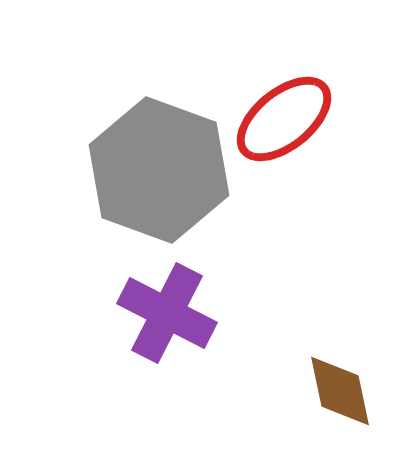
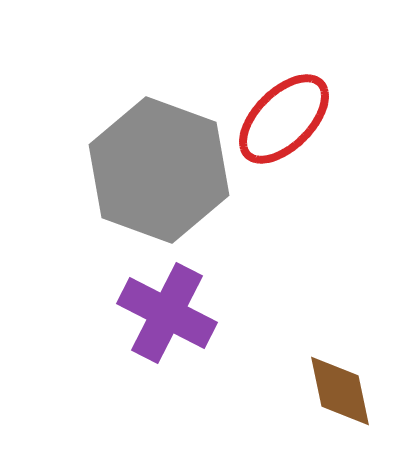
red ellipse: rotated 6 degrees counterclockwise
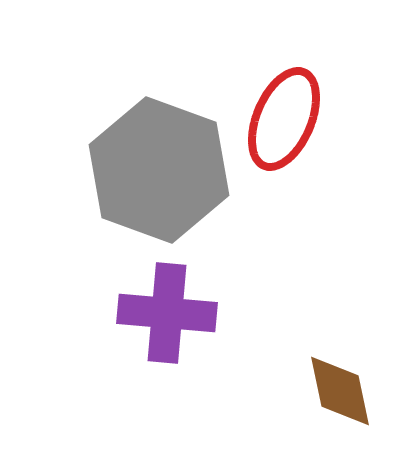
red ellipse: rotated 22 degrees counterclockwise
purple cross: rotated 22 degrees counterclockwise
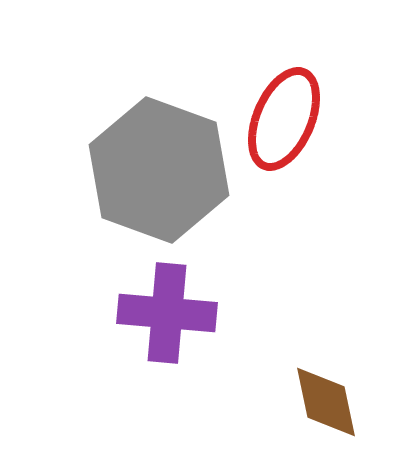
brown diamond: moved 14 px left, 11 px down
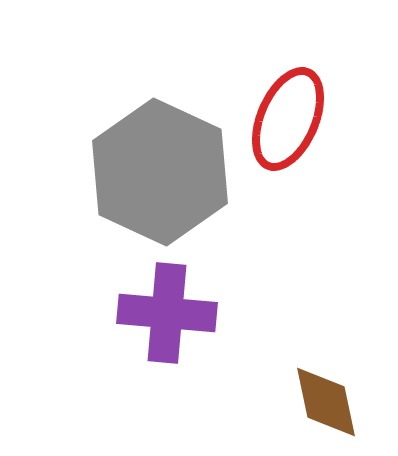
red ellipse: moved 4 px right
gray hexagon: moved 1 px right, 2 px down; rotated 5 degrees clockwise
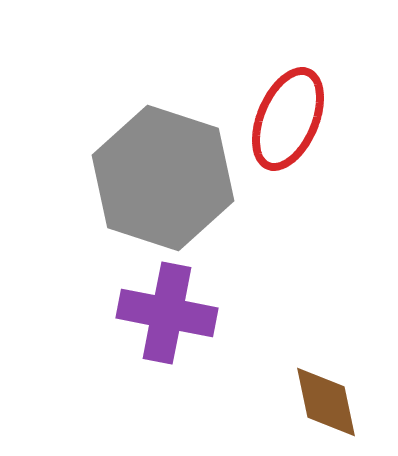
gray hexagon: moved 3 px right, 6 px down; rotated 7 degrees counterclockwise
purple cross: rotated 6 degrees clockwise
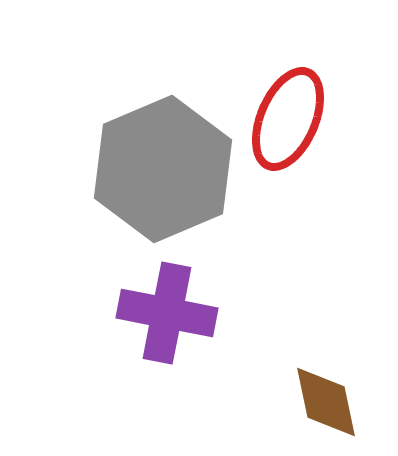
gray hexagon: moved 9 px up; rotated 19 degrees clockwise
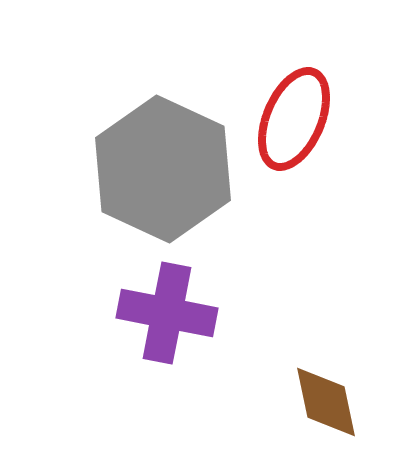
red ellipse: moved 6 px right
gray hexagon: rotated 12 degrees counterclockwise
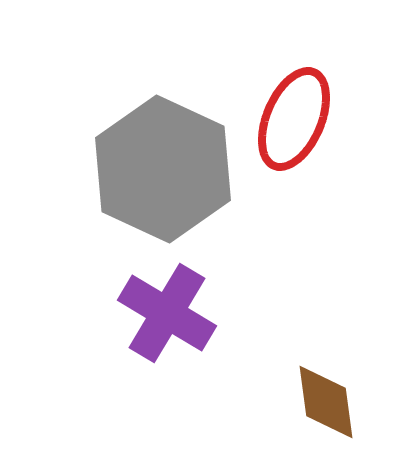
purple cross: rotated 20 degrees clockwise
brown diamond: rotated 4 degrees clockwise
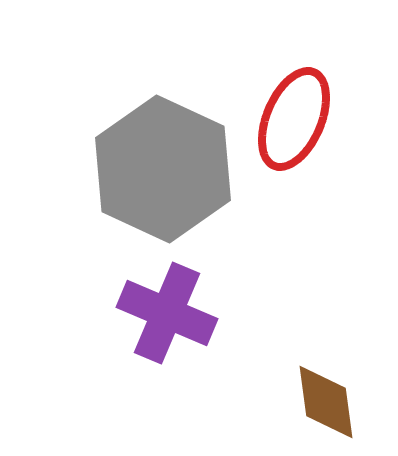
purple cross: rotated 8 degrees counterclockwise
